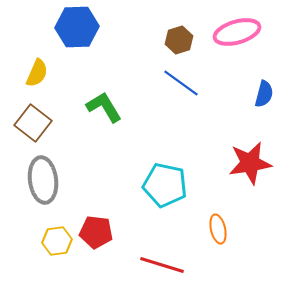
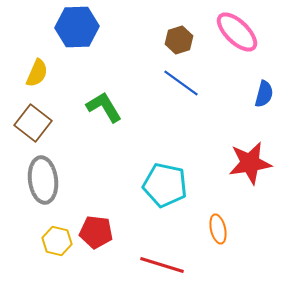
pink ellipse: rotated 60 degrees clockwise
yellow hexagon: rotated 20 degrees clockwise
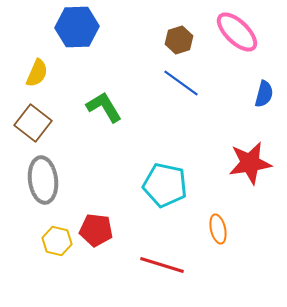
red pentagon: moved 2 px up
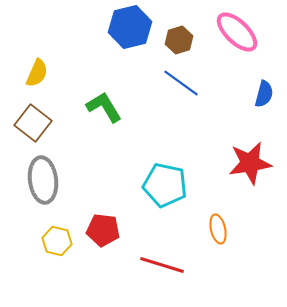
blue hexagon: moved 53 px right; rotated 12 degrees counterclockwise
red pentagon: moved 7 px right
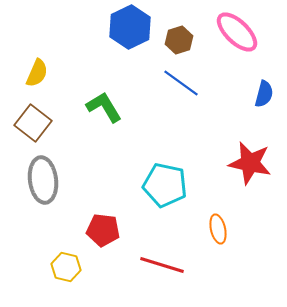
blue hexagon: rotated 12 degrees counterclockwise
red star: rotated 21 degrees clockwise
yellow hexagon: moved 9 px right, 26 px down
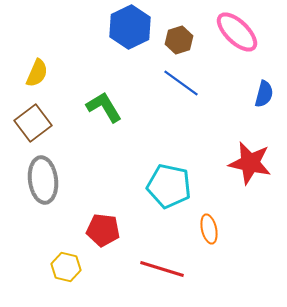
brown square: rotated 15 degrees clockwise
cyan pentagon: moved 4 px right, 1 px down
orange ellipse: moved 9 px left
red line: moved 4 px down
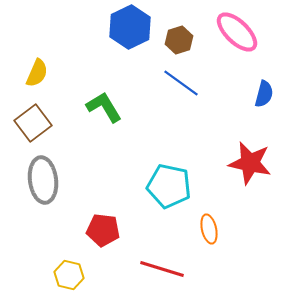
yellow hexagon: moved 3 px right, 8 px down
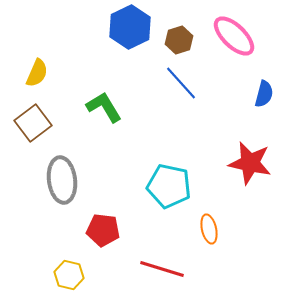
pink ellipse: moved 3 px left, 4 px down
blue line: rotated 12 degrees clockwise
gray ellipse: moved 19 px right
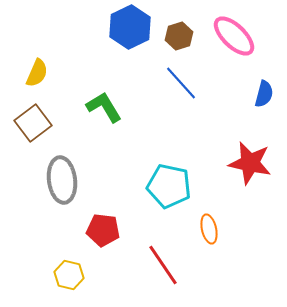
brown hexagon: moved 4 px up
red line: moved 1 px right, 4 px up; rotated 39 degrees clockwise
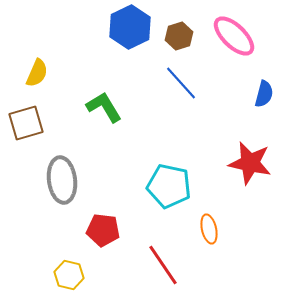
brown square: moved 7 px left; rotated 21 degrees clockwise
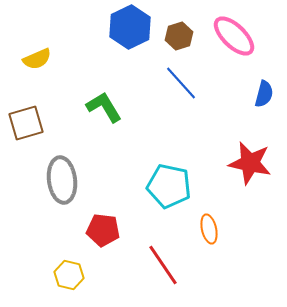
yellow semicircle: moved 14 px up; rotated 44 degrees clockwise
